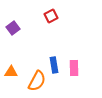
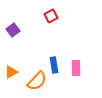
purple square: moved 2 px down
pink rectangle: moved 2 px right
orange triangle: rotated 32 degrees counterclockwise
orange semicircle: rotated 15 degrees clockwise
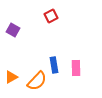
purple square: rotated 24 degrees counterclockwise
orange triangle: moved 5 px down
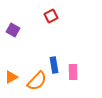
pink rectangle: moved 3 px left, 4 px down
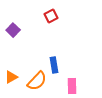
purple square: rotated 16 degrees clockwise
pink rectangle: moved 1 px left, 14 px down
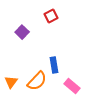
purple square: moved 9 px right, 2 px down
orange triangle: moved 5 px down; rotated 24 degrees counterclockwise
pink rectangle: rotated 49 degrees counterclockwise
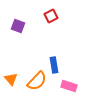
purple square: moved 4 px left, 6 px up; rotated 24 degrees counterclockwise
orange triangle: moved 3 px up; rotated 16 degrees counterclockwise
pink rectangle: moved 3 px left; rotated 21 degrees counterclockwise
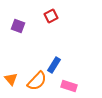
blue rectangle: rotated 42 degrees clockwise
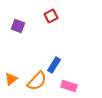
orange triangle: rotated 32 degrees clockwise
